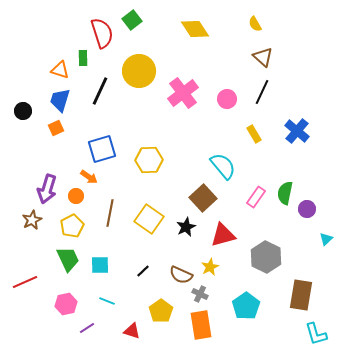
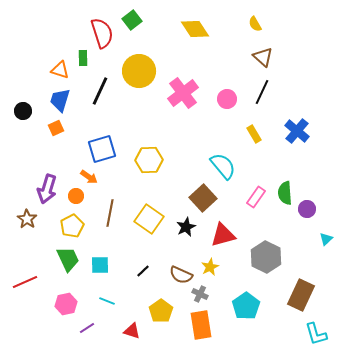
green semicircle at (285, 193): rotated 15 degrees counterclockwise
brown star at (32, 220): moved 5 px left, 1 px up; rotated 12 degrees counterclockwise
brown rectangle at (301, 295): rotated 16 degrees clockwise
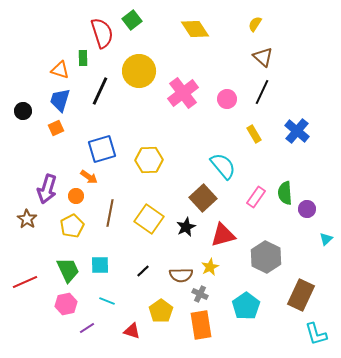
yellow semicircle at (255, 24): rotated 63 degrees clockwise
green trapezoid at (68, 259): moved 11 px down
brown semicircle at (181, 275): rotated 25 degrees counterclockwise
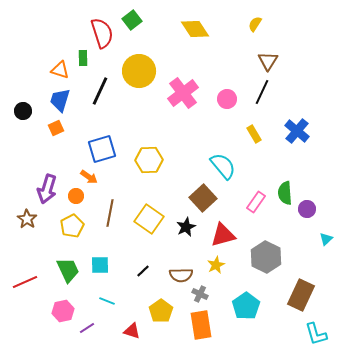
brown triangle at (263, 57): moved 5 px right, 4 px down; rotated 20 degrees clockwise
pink rectangle at (256, 197): moved 5 px down
yellow star at (210, 267): moved 6 px right, 2 px up
pink hexagon at (66, 304): moved 3 px left, 7 px down
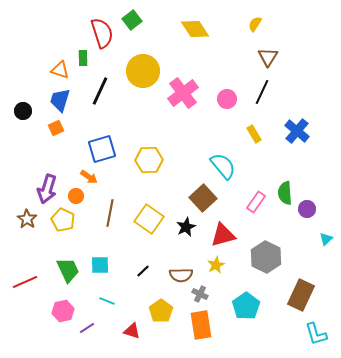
brown triangle at (268, 61): moved 4 px up
yellow circle at (139, 71): moved 4 px right
yellow pentagon at (72, 226): moved 9 px left, 6 px up; rotated 20 degrees counterclockwise
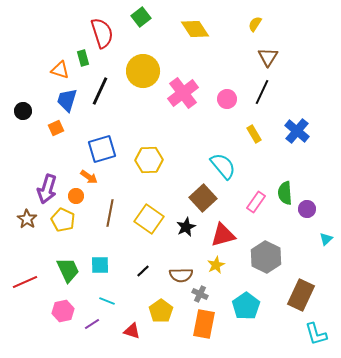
green square at (132, 20): moved 9 px right, 3 px up
green rectangle at (83, 58): rotated 14 degrees counterclockwise
blue trapezoid at (60, 100): moved 7 px right
orange rectangle at (201, 325): moved 3 px right, 1 px up; rotated 20 degrees clockwise
purple line at (87, 328): moved 5 px right, 4 px up
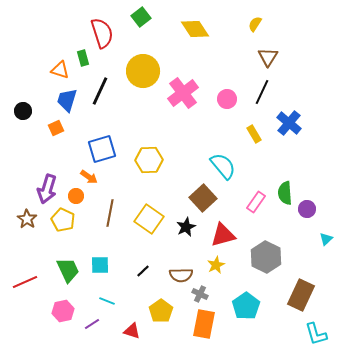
blue cross at (297, 131): moved 8 px left, 8 px up
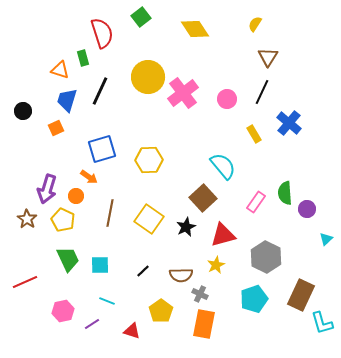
yellow circle at (143, 71): moved 5 px right, 6 px down
green trapezoid at (68, 270): moved 11 px up
cyan pentagon at (246, 306): moved 8 px right, 7 px up; rotated 16 degrees clockwise
cyan L-shape at (316, 334): moved 6 px right, 11 px up
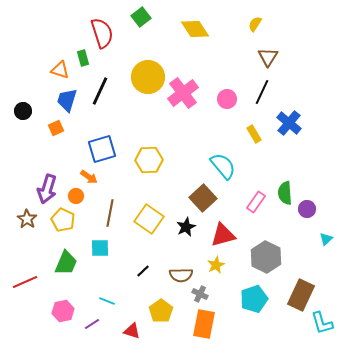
green trapezoid at (68, 259): moved 2 px left, 4 px down; rotated 48 degrees clockwise
cyan square at (100, 265): moved 17 px up
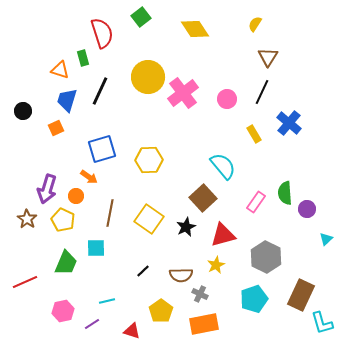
cyan square at (100, 248): moved 4 px left
cyan line at (107, 301): rotated 35 degrees counterclockwise
orange rectangle at (204, 324): rotated 68 degrees clockwise
